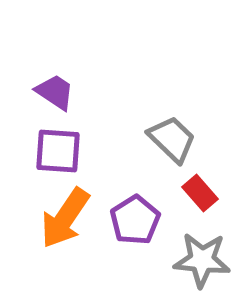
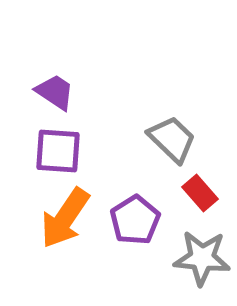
gray star: moved 2 px up
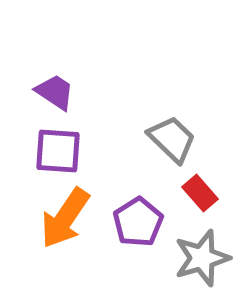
purple pentagon: moved 3 px right, 2 px down
gray star: rotated 22 degrees counterclockwise
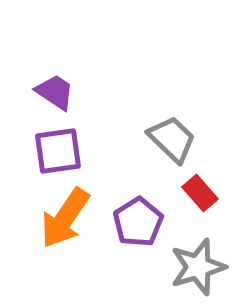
purple square: rotated 12 degrees counterclockwise
gray star: moved 4 px left, 9 px down
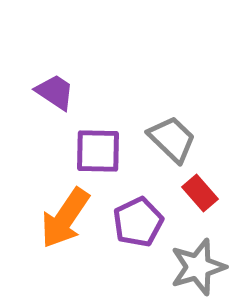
purple square: moved 40 px right; rotated 9 degrees clockwise
purple pentagon: rotated 6 degrees clockwise
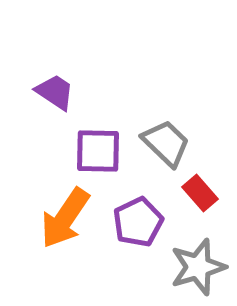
gray trapezoid: moved 6 px left, 4 px down
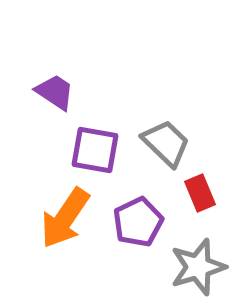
purple square: moved 3 px left, 1 px up; rotated 9 degrees clockwise
red rectangle: rotated 18 degrees clockwise
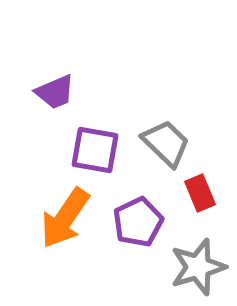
purple trapezoid: rotated 123 degrees clockwise
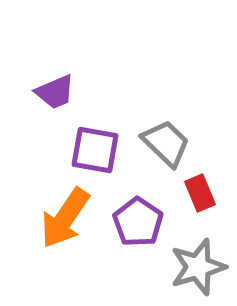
purple pentagon: rotated 12 degrees counterclockwise
